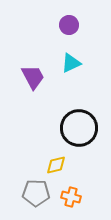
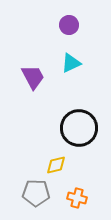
orange cross: moved 6 px right, 1 px down
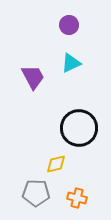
yellow diamond: moved 1 px up
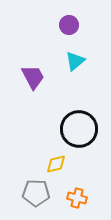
cyan triangle: moved 4 px right, 2 px up; rotated 15 degrees counterclockwise
black circle: moved 1 px down
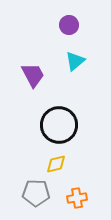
purple trapezoid: moved 2 px up
black circle: moved 20 px left, 4 px up
orange cross: rotated 24 degrees counterclockwise
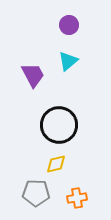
cyan triangle: moved 7 px left
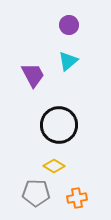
yellow diamond: moved 2 px left, 2 px down; rotated 45 degrees clockwise
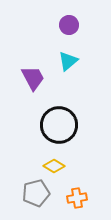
purple trapezoid: moved 3 px down
gray pentagon: rotated 16 degrees counterclockwise
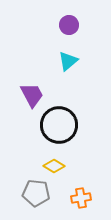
purple trapezoid: moved 1 px left, 17 px down
gray pentagon: rotated 20 degrees clockwise
orange cross: moved 4 px right
